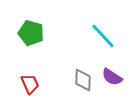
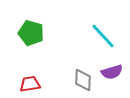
purple semicircle: moved 5 px up; rotated 50 degrees counterclockwise
red trapezoid: rotated 75 degrees counterclockwise
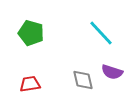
cyan line: moved 2 px left, 3 px up
purple semicircle: rotated 35 degrees clockwise
gray diamond: rotated 15 degrees counterclockwise
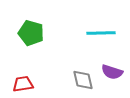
cyan line: rotated 48 degrees counterclockwise
red trapezoid: moved 7 px left
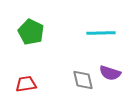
green pentagon: moved 1 px up; rotated 10 degrees clockwise
purple semicircle: moved 2 px left, 1 px down
red trapezoid: moved 3 px right
